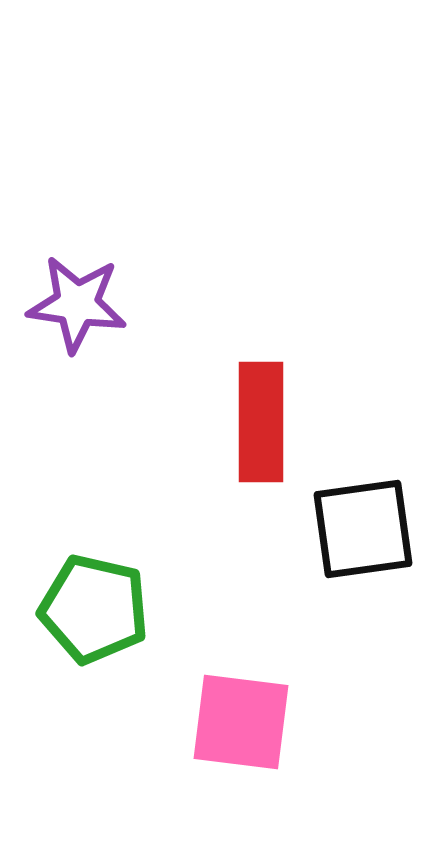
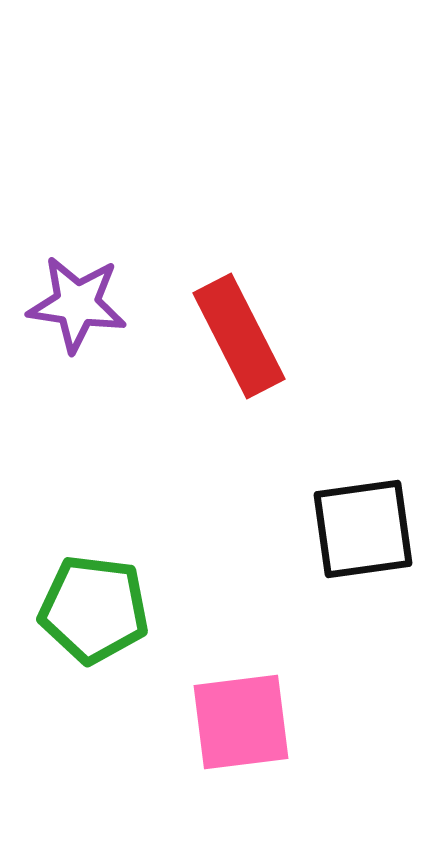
red rectangle: moved 22 px left, 86 px up; rotated 27 degrees counterclockwise
green pentagon: rotated 6 degrees counterclockwise
pink square: rotated 14 degrees counterclockwise
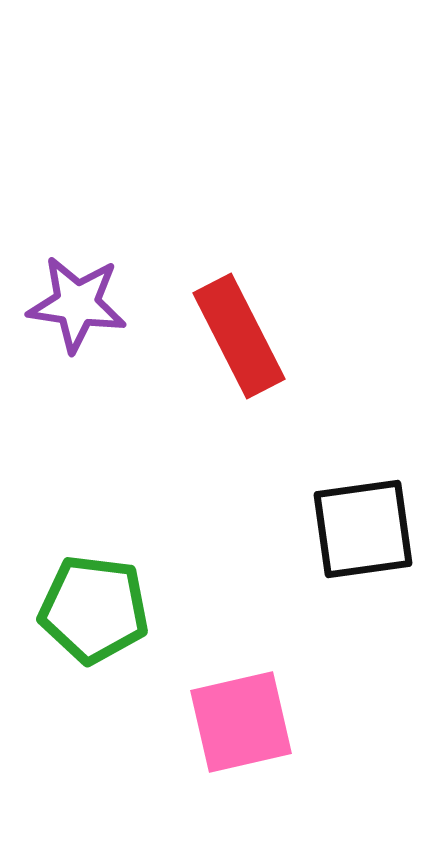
pink square: rotated 6 degrees counterclockwise
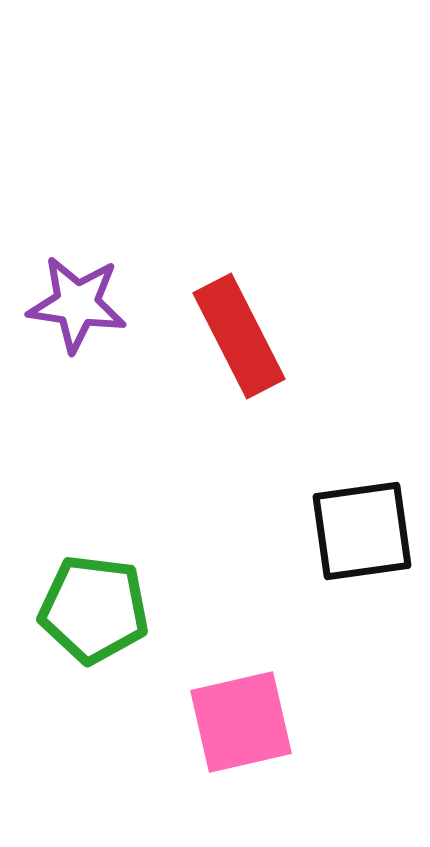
black square: moved 1 px left, 2 px down
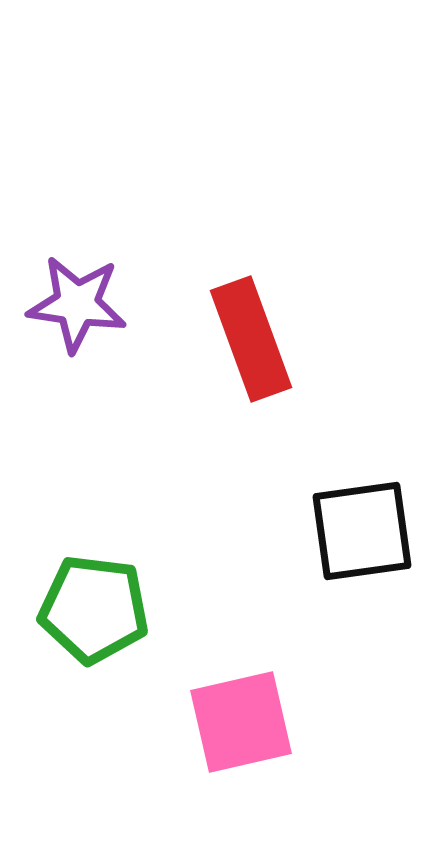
red rectangle: moved 12 px right, 3 px down; rotated 7 degrees clockwise
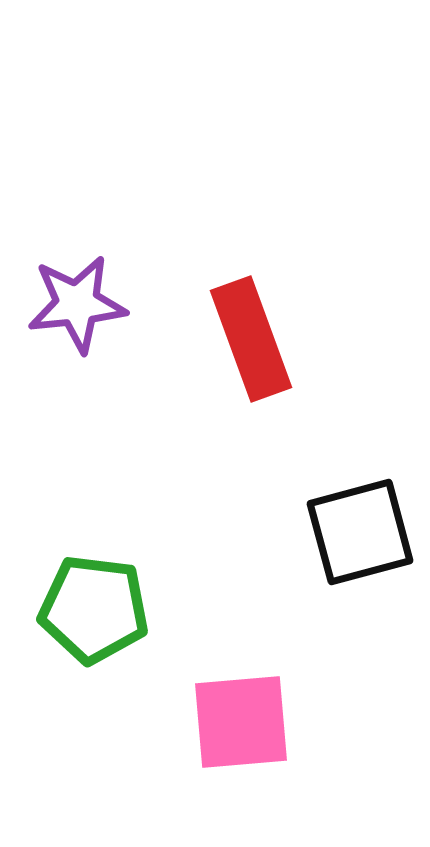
purple star: rotated 14 degrees counterclockwise
black square: moved 2 px left, 1 px down; rotated 7 degrees counterclockwise
pink square: rotated 8 degrees clockwise
